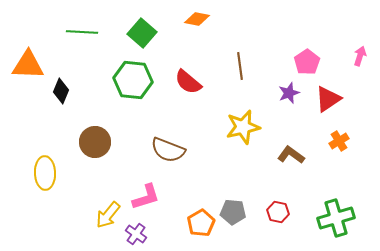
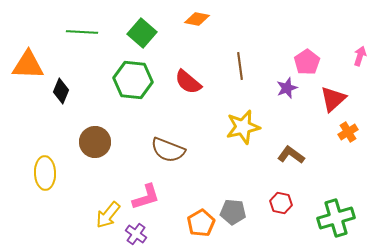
purple star: moved 2 px left, 5 px up
red triangle: moved 5 px right; rotated 8 degrees counterclockwise
orange cross: moved 9 px right, 9 px up
red hexagon: moved 3 px right, 9 px up
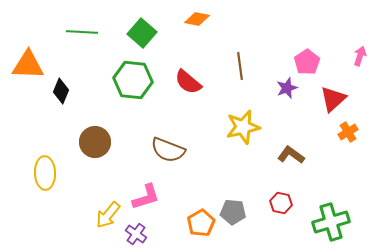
green cross: moved 5 px left, 4 px down
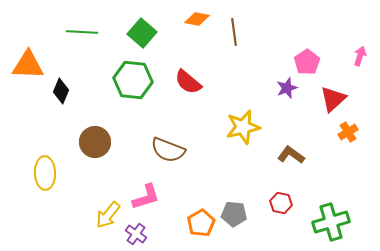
brown line: moved 6 px left, 34 px up
gray pentagon: moved 1 px right, 2 px down
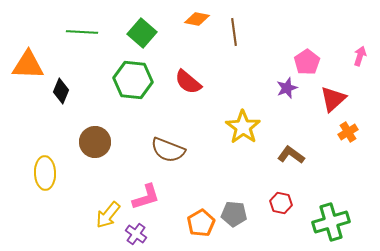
yellow star: rotated 24 degrees counterclockwise
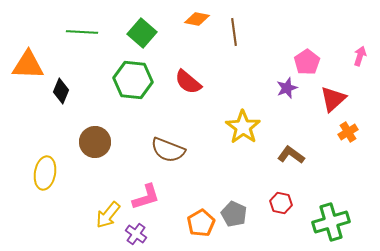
yellow ellipse: rotated 12 degrees clockwise
gray pentagon: rotated 20 degrees clockwise
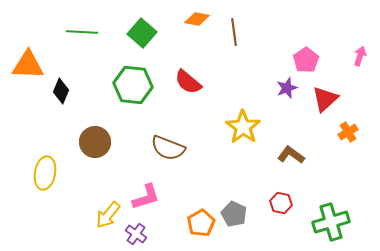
pink pentagon: moved 1 px left, 2 px up
green hexagon: moved 5 px down
red triangle: moved 8 px left
brown semicircle: moved 2 px up
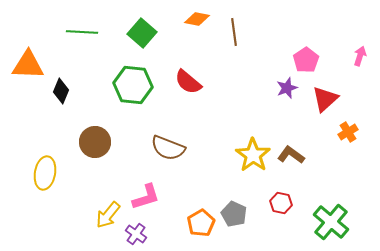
yellow star: moved 10 px right, 28 px down
green cross: rotated 33 degrees counterclockwise
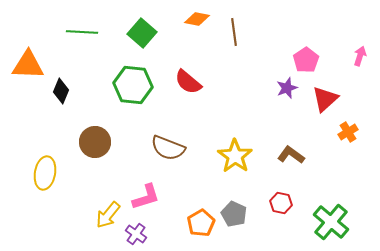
yellow star: moved 18 px left, 1 px down
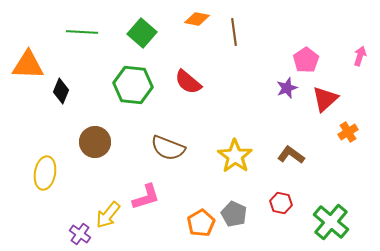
purple cross: moved 56 px left
